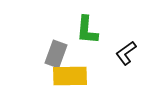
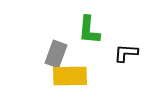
green L-shape: moved 2 px right
black L-shape: rotated 40 degrees clockwise
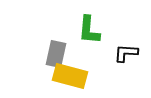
gray rectangle: rotated 8 degrees counterclockwise
yellow rectangle: rotated 16 degrees clockwise
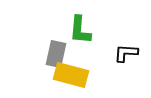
green L-shape: moved 9 px left
yellow rectangle: moved 1 px right, 1 px up
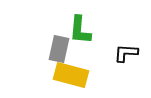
gray rectangle: moved 3 px right, 5 px up
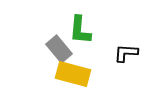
gray rectangle: rotated 52 degrees counterclockwise
yellow rectangle: moved 2 px right, 1 px up
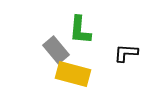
gray rectangle: moved 3 px left, 1 px down
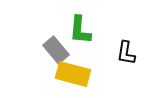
black L-shape: rotated 85 degrees counterclockwise
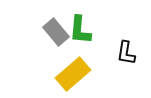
gray rectangle: moved 18 px up
yellow rectangle: rotated 56 degrees counterclockwise
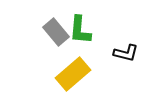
black L-shape: rotated 85 degrees counterclockwise
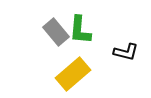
black L-shape: moved 1 px up
